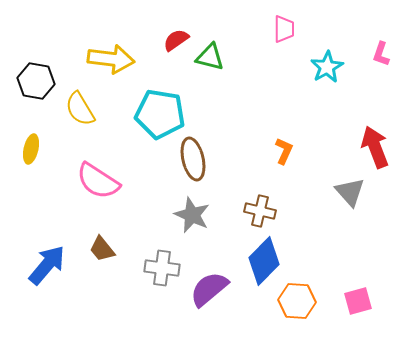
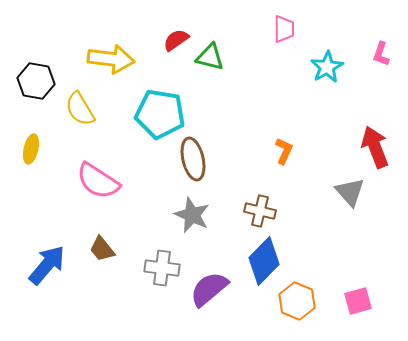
orange hexagon: rotated 18 degrees clockwise
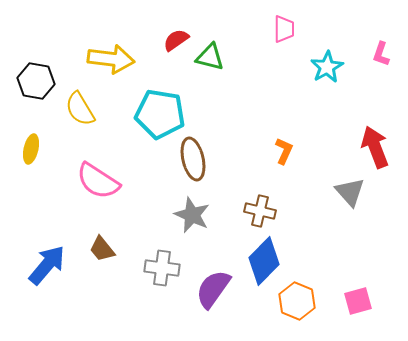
purple semicircle: moved 4 px right; rotated 15 degrees counterclockwise
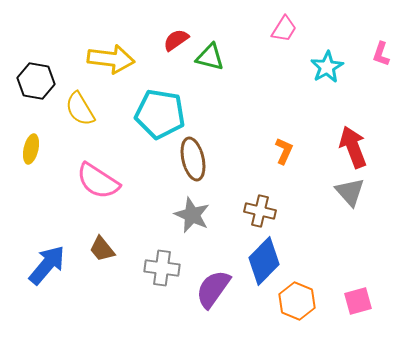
pink trapezoid: rotated 32 degrees clockwise
red arrow: moved 22 px left
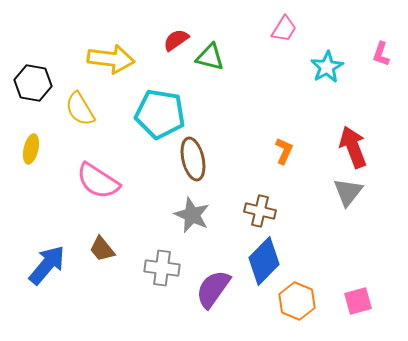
black hexagon: moved 3 px left, 2 px down
gray triangle: moved 2 px left; rotated 20 degrees clockwise
